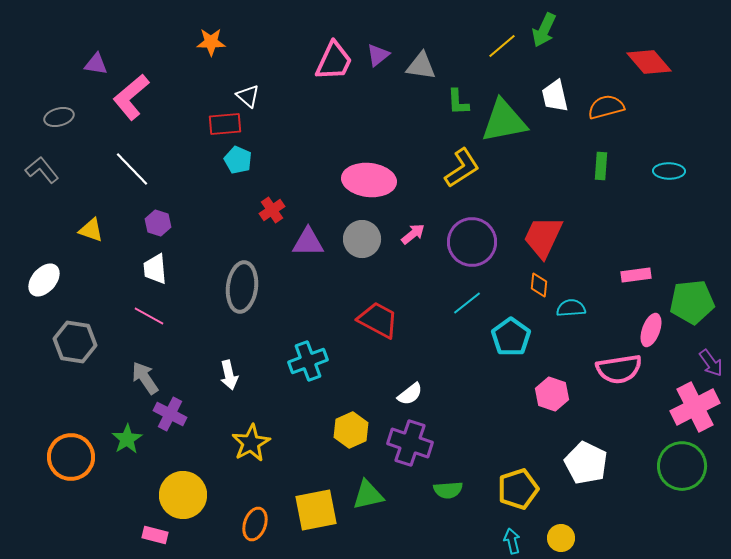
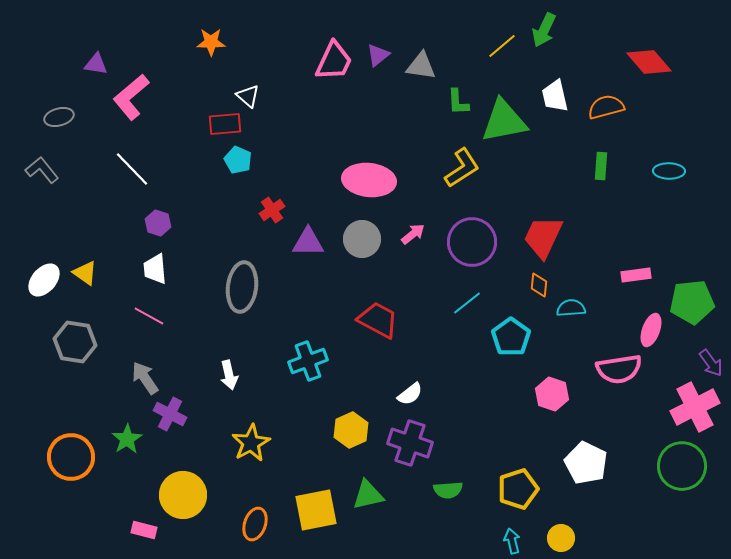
yellow triangle at (91, 230): moved 6 px left, 43 px down; rotated 16 degrees clockwise
pink rectangle at (155, 535): moved 11 px left, 5 px up
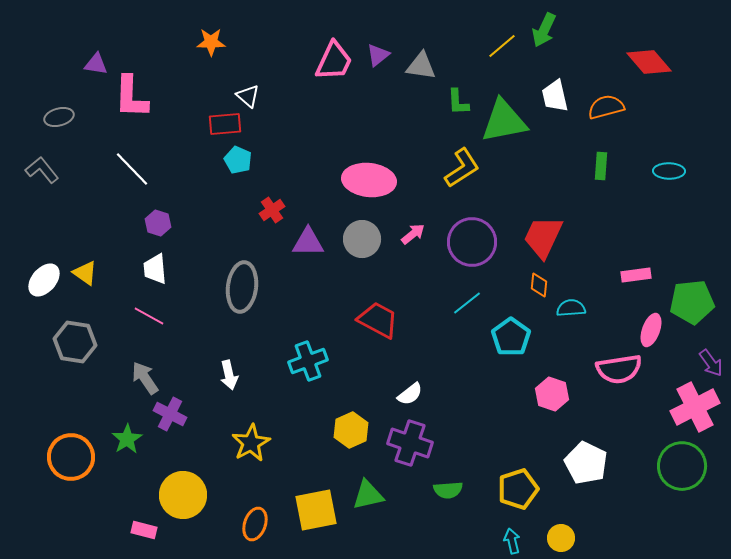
pink L-shape at (131, 97): rotated 48 degrees counterclockwise
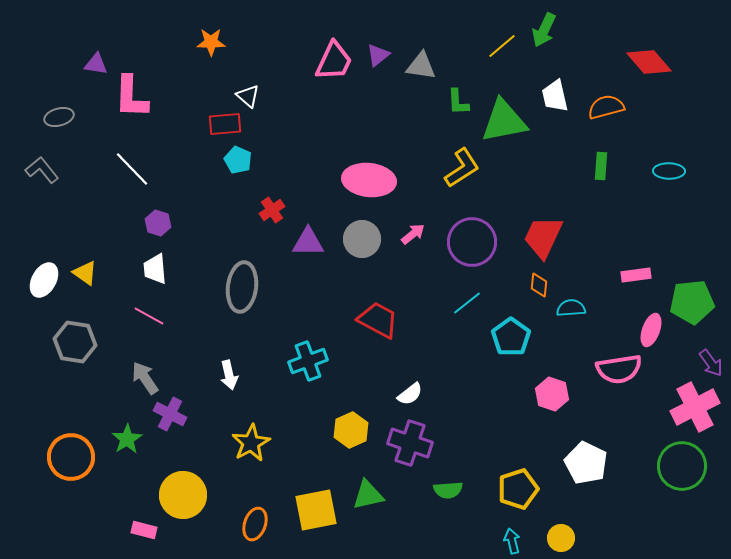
white ellipse at (44, 280): rotated 12 degrees counterclockwise
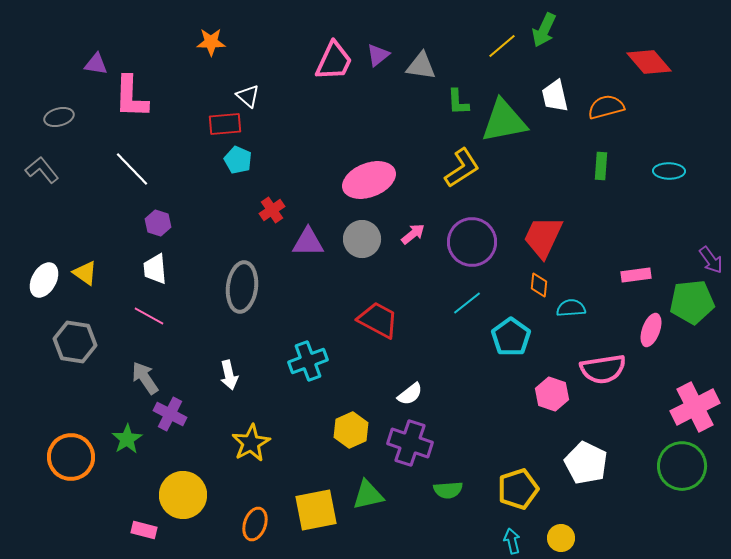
pink ellipse at (369, 180): rotated 27 degrees counterclockwise
purple arrow at (711, 363): moved 103 px up
pink semicircle at (619, 369): moved 16 px left
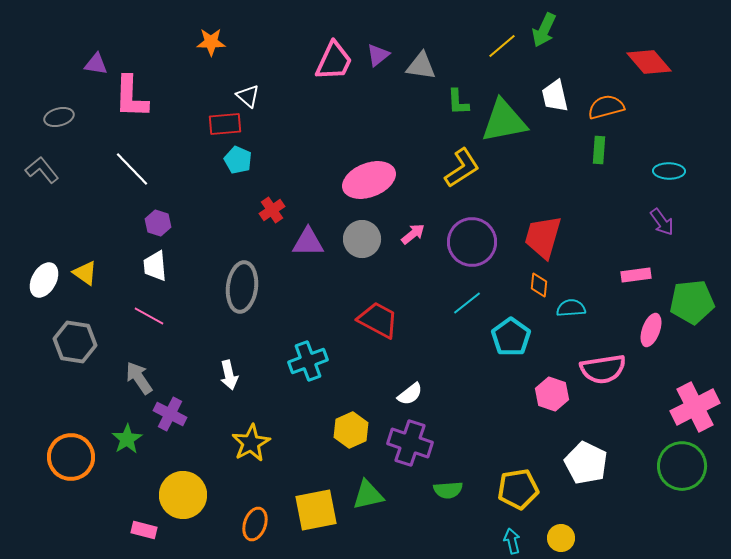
green rectangle at (601, 166): moved 2 px left, 16 px up
red trapezoid at (543, 237): rotated 9 degrees counterclockwise
purple arrow at (711, 260): moved 49 px left, 38 px up
white trapezoid at (155, 269): moved 3 px up
gray arrow at (145, 378): moved 6 px left
yellow pentagon at (518, 489): rotated 9 degrees clockwise
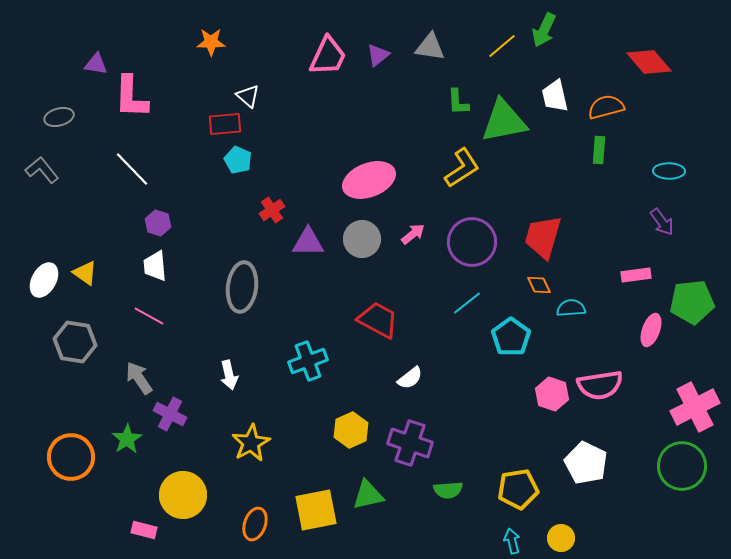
pink trapezoid at (334, 61): moved 6 px left, 5 px up
gray triangle at (421, 66): moved 9 px right, 19 px up
orange diamond at (539, 285): rotated 30 degrees counterclockwise
pink semicircle at (603, 369): moved 3 px left, 16 px down
white semicircle at (410, 394): moved 16 px up
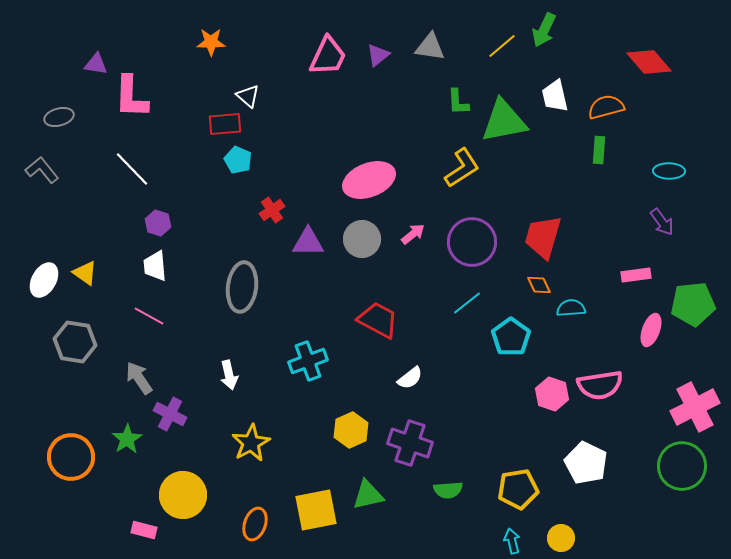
green pentagon at (692, 302): moved 1 px right, 2 px down
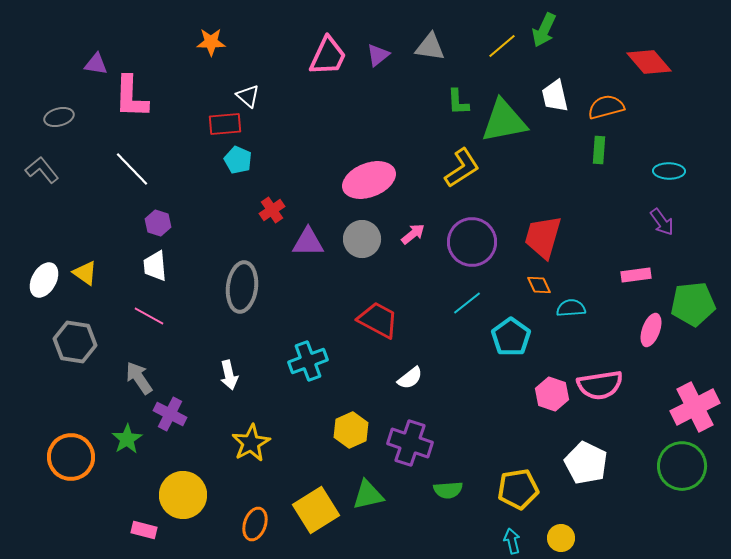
yellow square at (316, 510): rotated 21 degrees counterclockwise
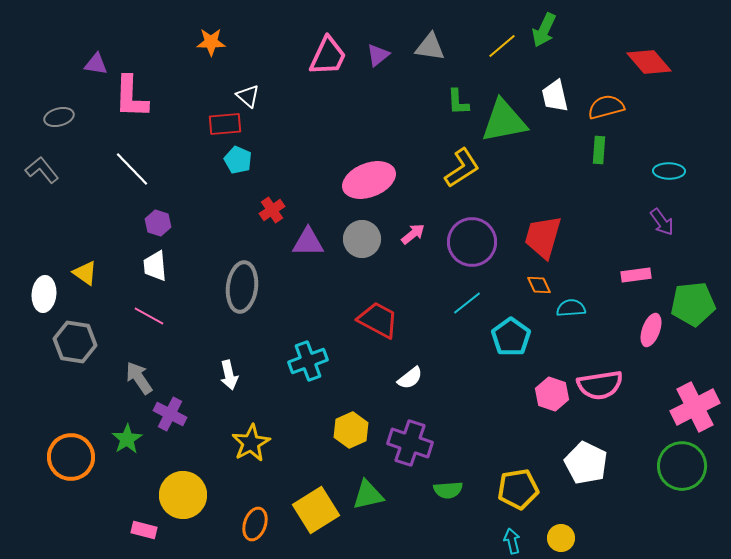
white ellipse at (44, 280): moved 14 px down; rotated 24 degrees counterclockwise
